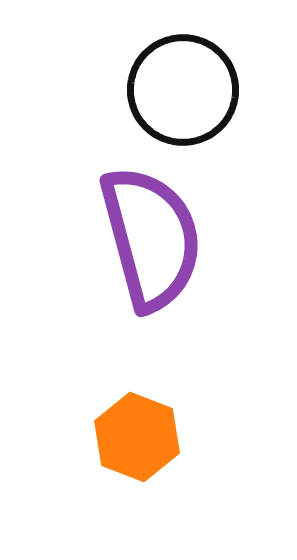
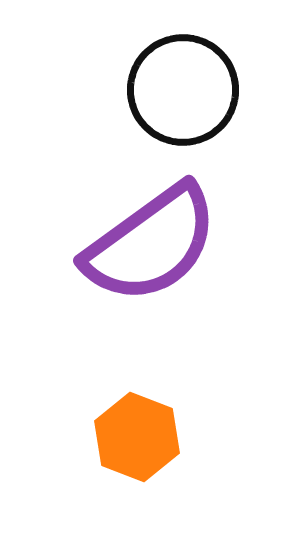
purple semicircle: moved 6 px down; rotated 69 degrees clockwise
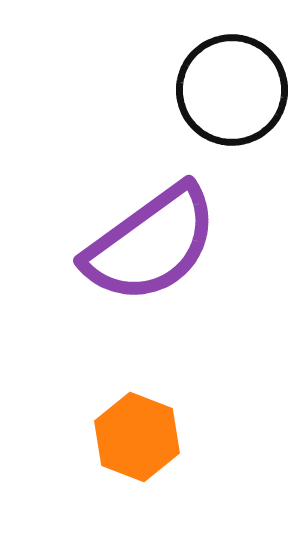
black circle: moved 49 px right
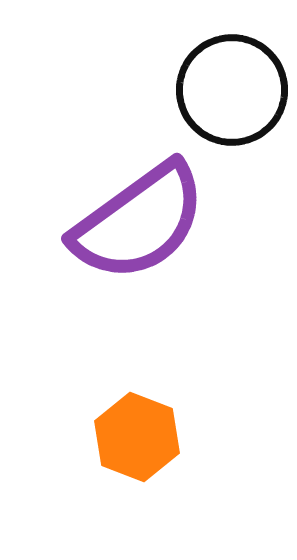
purple semicircle: moved 12 px left, 22 px up
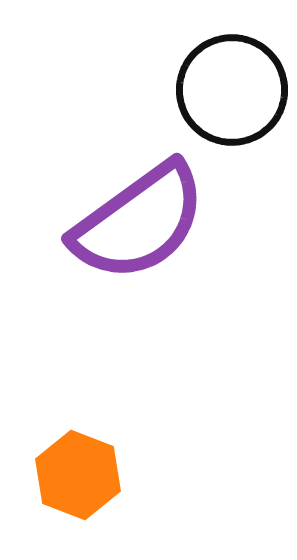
orange hexagon: moved 59 px left, 38 px down
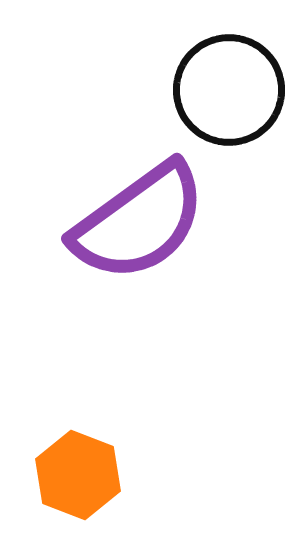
black circle: moved 3 px left
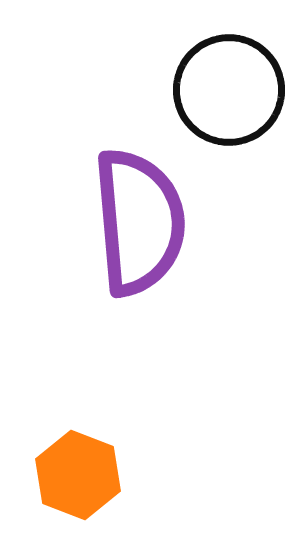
purple semicircle: rotated 59 degrees counterclockwise
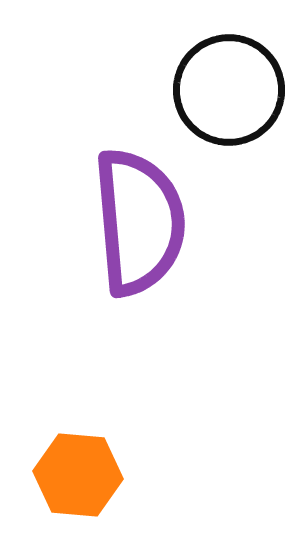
orange hexagon: rotated 16 degrees counterclockwise
